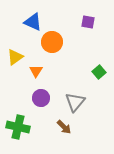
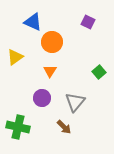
purple square: rotated 16 degrees clockwise
orange triangle: moved 14 px right
purple circle: moved 1 px right
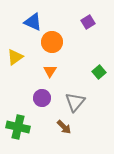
purple square: rotated 32 degrees clockwise
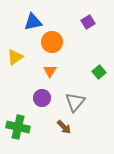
blue triangle: rotated 36 degrees counterclockwise
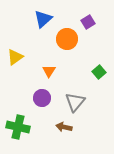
blue triangle: moved 10 px right, 3 px up; rotated 30 degrees counterclockwise
orange circle: moved 15 px right, 3 px up
orange triangle: moved 1 px left
brown arrow: rotated 147 degrees clockwise
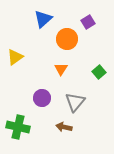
orange triangle: moved 12 px right, 2 px up
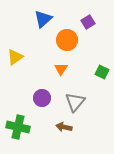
orange circle: moved 1 px down
green square: moved 3 px right; rotated 24 degrees counterclockwise
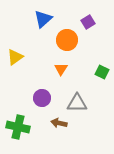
gray triangle: moved 2 px right, 1 px down; rotated 50 degrees clockwise
brown arrow: moved 5 px left, 4 px up
